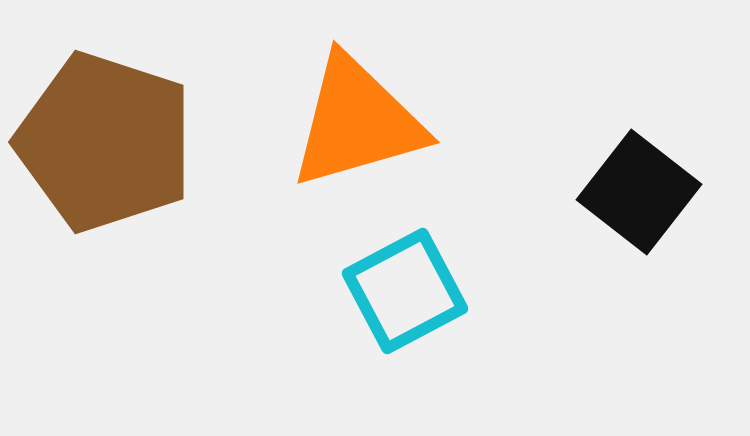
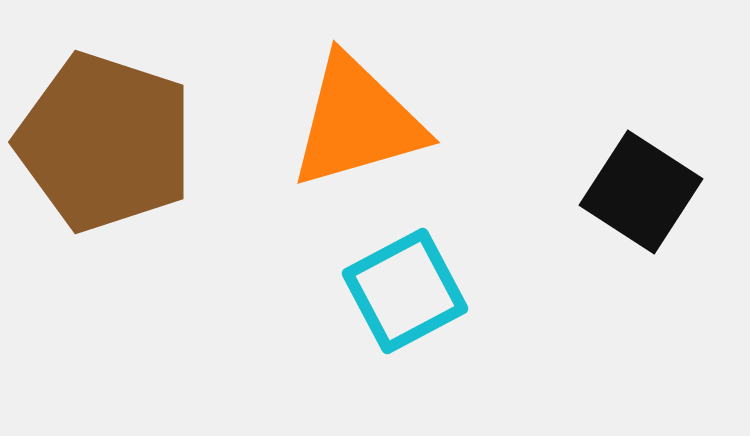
black square: moved 2 px right; rotated 5 degrees counterclockwise
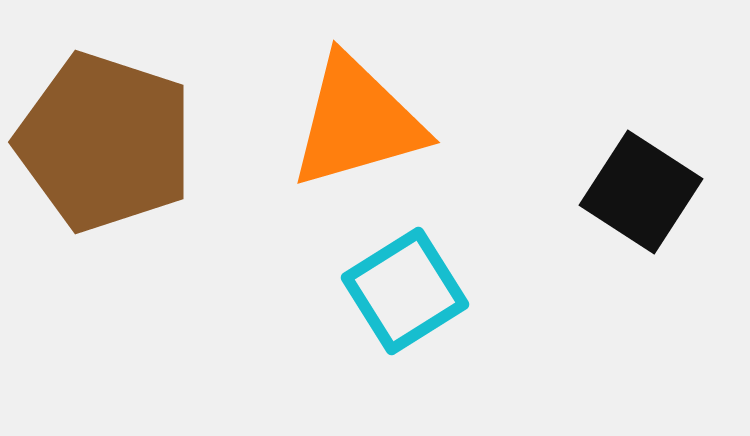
cyan square: rotated 4 degrees counterclockwise
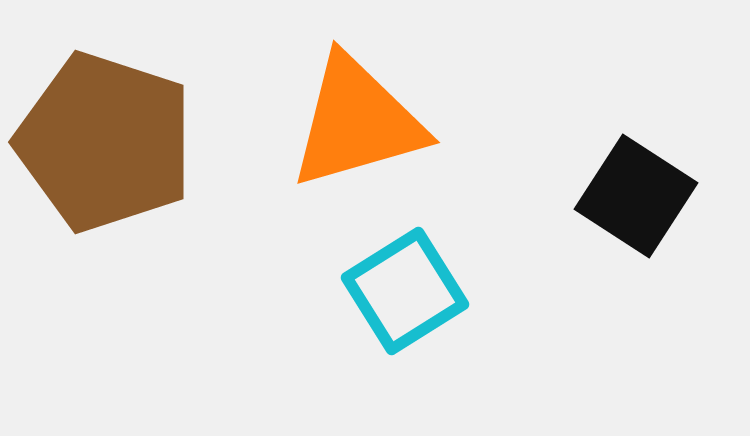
black square: moved 5 px left, 4 px down
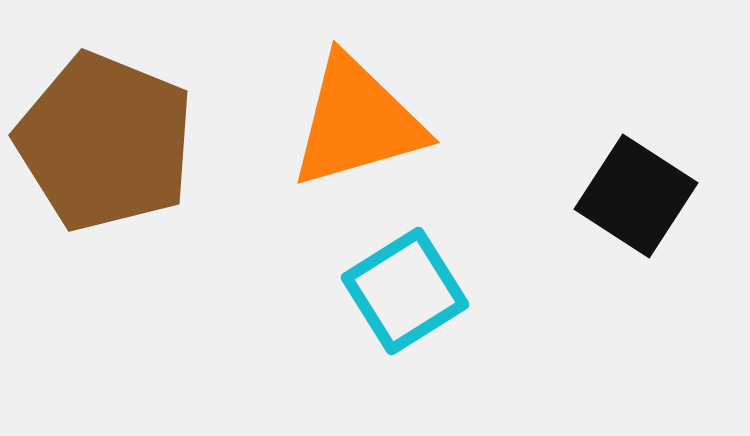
brown pentagon: rotated 4 degrees clockwise
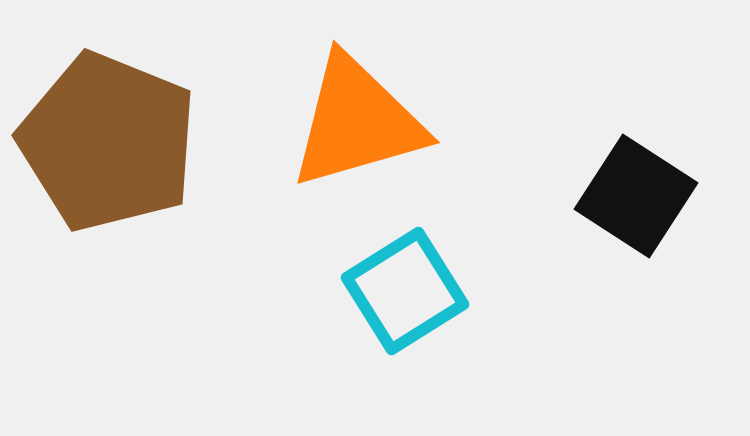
brown pentagon: moved 3 px right
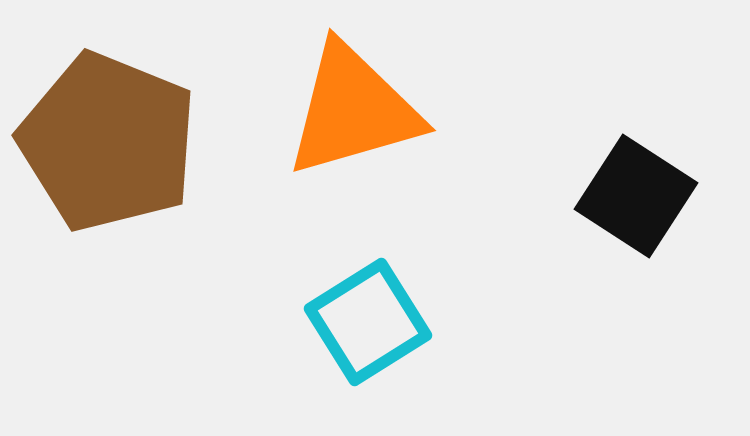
orange triangle: moved 4 px left, 12 px up
cyan square: moved 37 px left, 31 px down
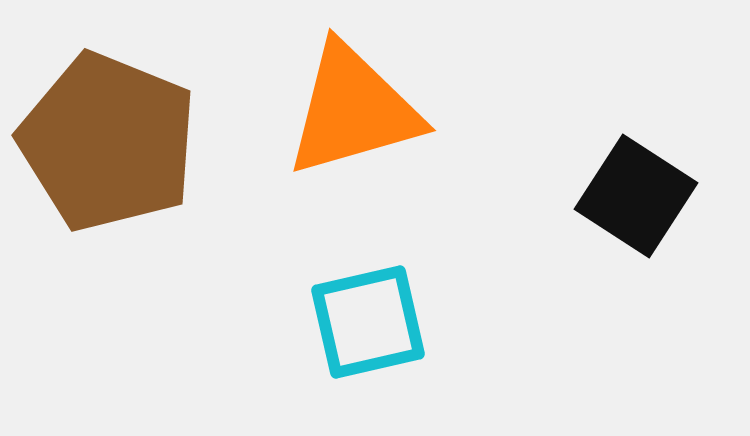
cyan square: rotated 19 degrees clockwise
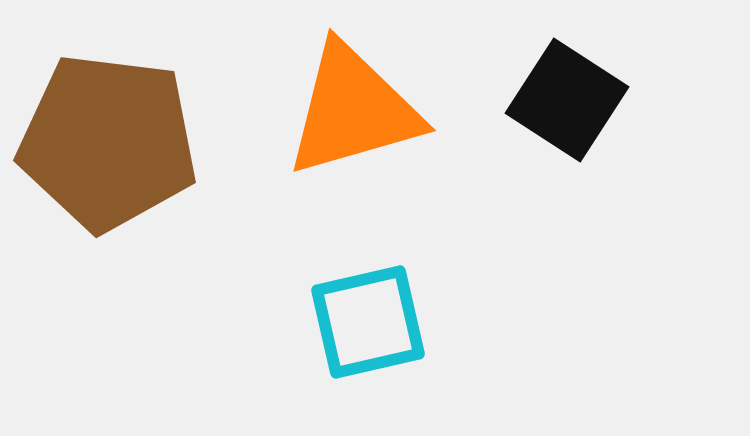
brown pentagon: rotated 15 degrees counterclockwise
black square: moved 69 px left, 96 px up
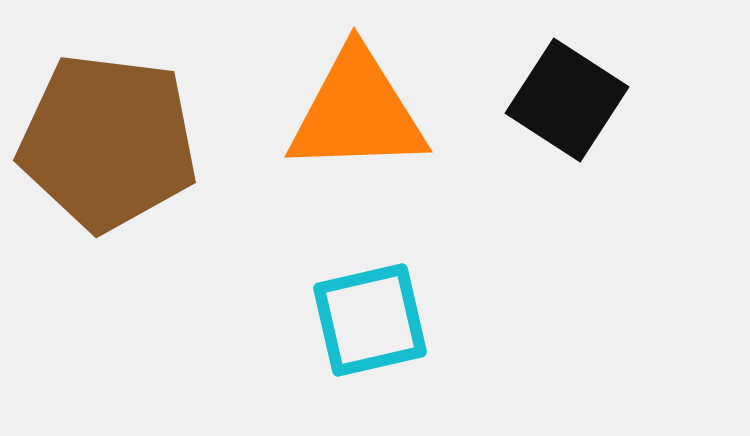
orange triangle: moved 4 px right, 2 px down; rotated 14 degrees clockwise
cyan square: moved 2 px right, 2 px up
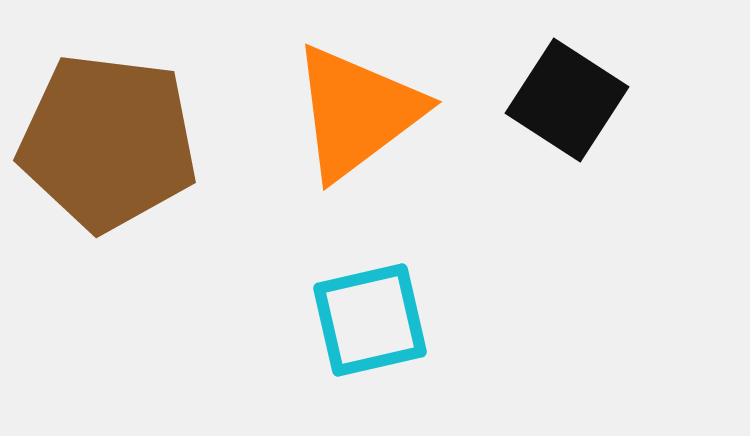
orange triangle: rotated 35 degrees counterclockwise
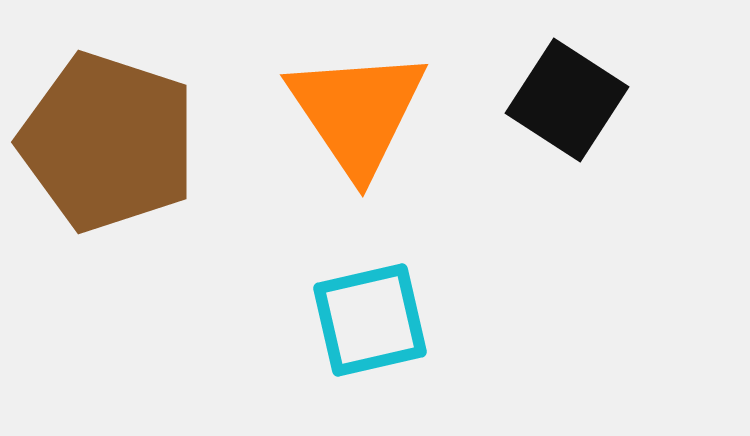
orange triangle: rotated 27 degrees counterclockwise
brown pentagon: rotated 11 degrees clockwise
